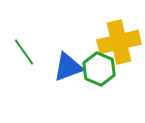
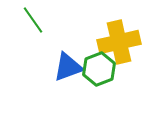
green line: moved 9 px right, 32 px up
green hexagon: rotated 16 degrees clockwise
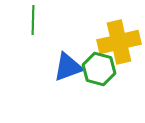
green line: rotated 36 degrees clockwise
green hexagon: rotated 24 degrees counterclockwise
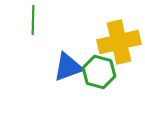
green hexagon: moved 3 px down
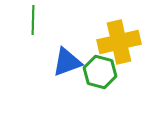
blue triangle: moved 1 px left, 5 px up
green hexagon: moved 1 px right
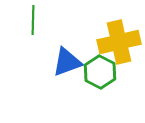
green hexagon: rotated 12 degrees clockwise
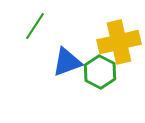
green line: moved 2 px right, 6 px down; rotated 32 degrees clockwise
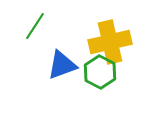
yellow cross: moved 9 px left
blue triangle: moved 5 px left, 3 px down
